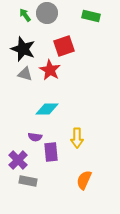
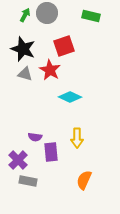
green arrow: rotated 64 degrees clockwise
cyan diamond: moved 23 px right, 12 px up; rotated 25 degrees clockwise
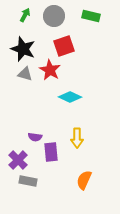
gray circle: moved 7 px right, 3 px down
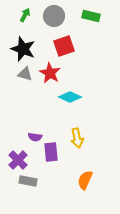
red star: moved 3 px down
yellow arrow: rotated 12 degrees counterclockwise
orange semicircle: moved 1 px right
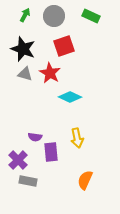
green rectangle: rotated 12 degrees clockwise
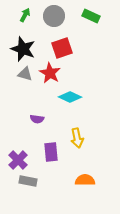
red square: moved 2 px left, 2 px down
purple semicircle: moved 2 px right, 18 px up
orange semicircle: rotated 66 degrees clockwise
